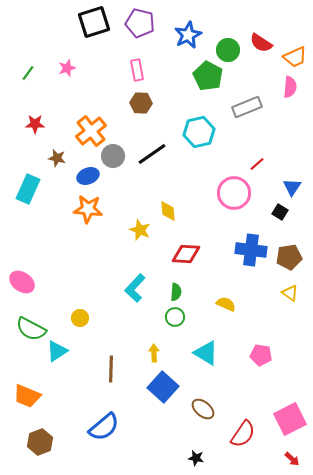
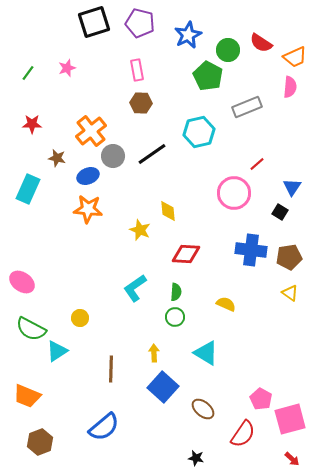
red star at (35, 124): moved 3 px left
cyan L-shape at (135, 288): rotated 12 degrees clockwise
pink pentagon at (261, 355): moved 44 px down; rotated 20 degrees clockwise
pink square at (290, 419): rotated 12 degrees clockwise
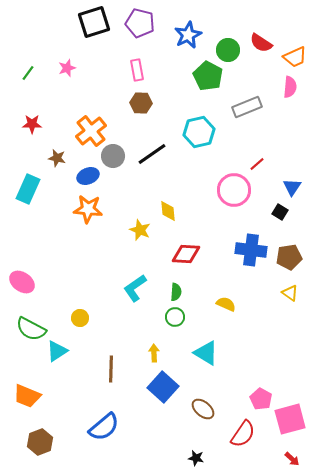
pink circle at (234, 193): moved 3 px up
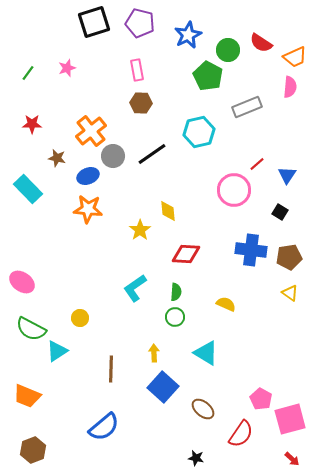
blue triangle at (292, 187): moved 5 px left, 12 px up
cyan rectangle at (28, 189): rotated 68 degrees counterclockwise
yellow star at (140, 230): rotated 15 degrees clockwise
red semicircle at (243, 434): moved 2 px left
brown hexagon at (40, 442): moved 7 px left, 8 px down
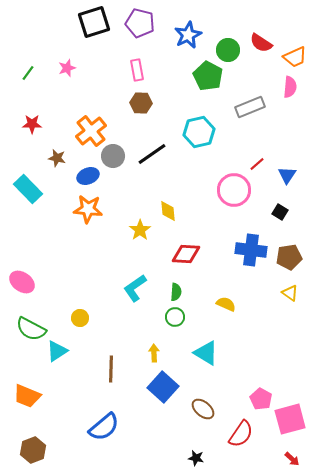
gray rectangle at (247, 107): moved 3 px right
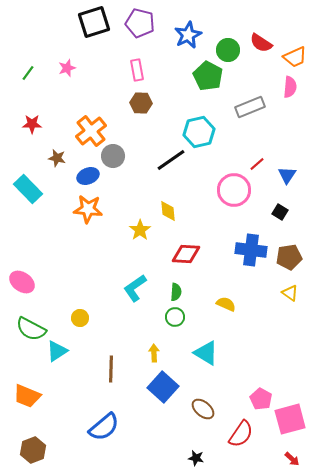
black line at (152, 154): moved 19 px right, 6 px down
